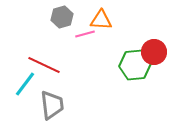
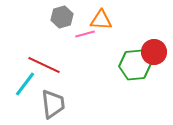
gray trapezoid: moved 1 px right, 1 px up
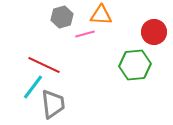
orange triangle: moved 5 px up
red circle: moved 20 px up
cyan line: moved 8 px right, 3 px down
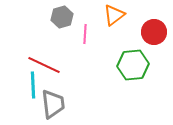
orange triangle: moved 13 px right; rotated 40 degrees counterclockwise
pink line: rotated 72 degrees counterclockwise
green hexagon: moved 2 px left
cyan line: moved 2 px up; rotated 40 degrees counterclockwise
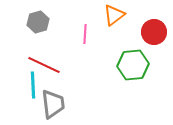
gray hexagon: moved 24 px left, 5 px down
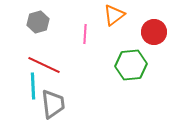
green hexagon: moved 2 px left
cyan line: moved 1 px down
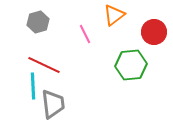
pink line: rotated 30 degrees counterclockwise
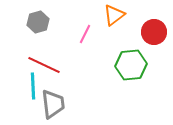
pink line: rotated 54 degrees clockwise
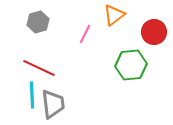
red line: moved 5 px left, 3 px down
cyan line: moved 1 px left, 9 px down
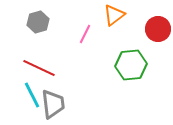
red circle: moved 4 px right, 3 px up
cyan line: rotated 24 degrees counterclockwise
